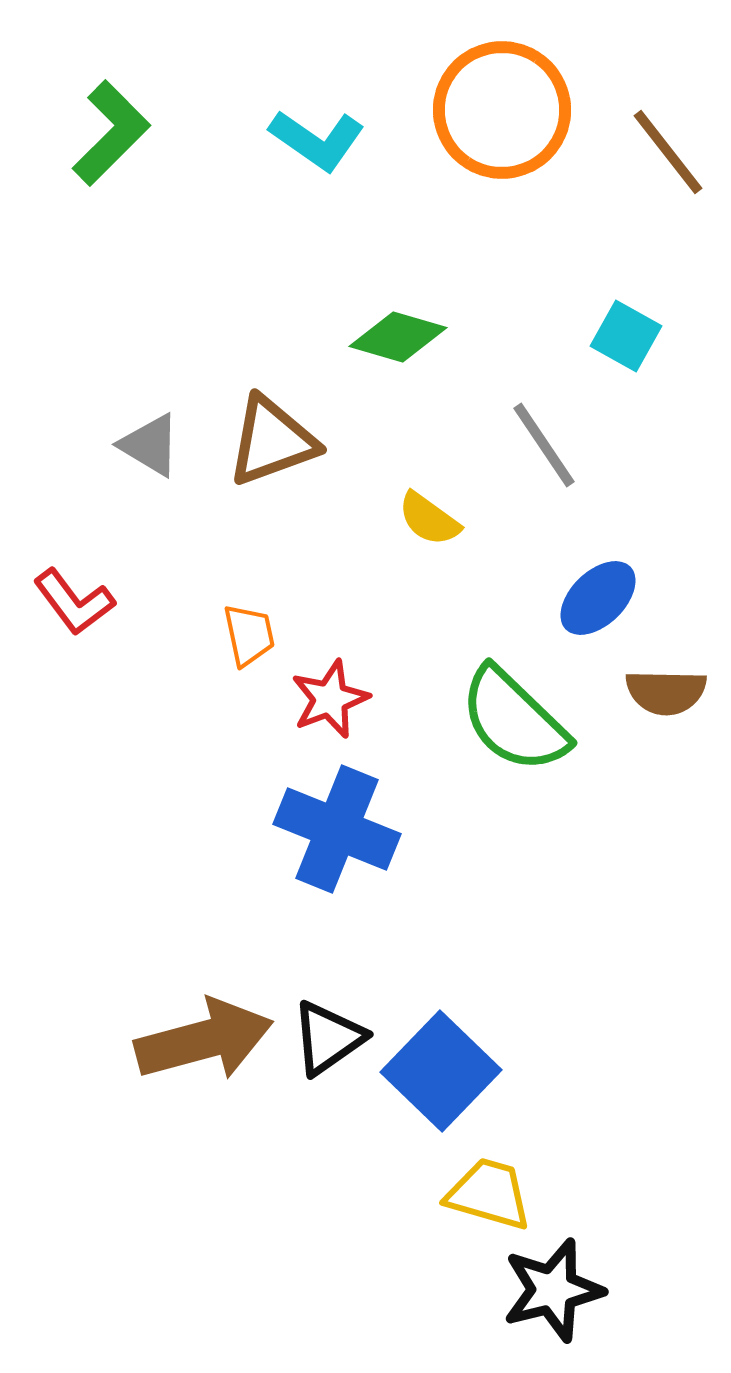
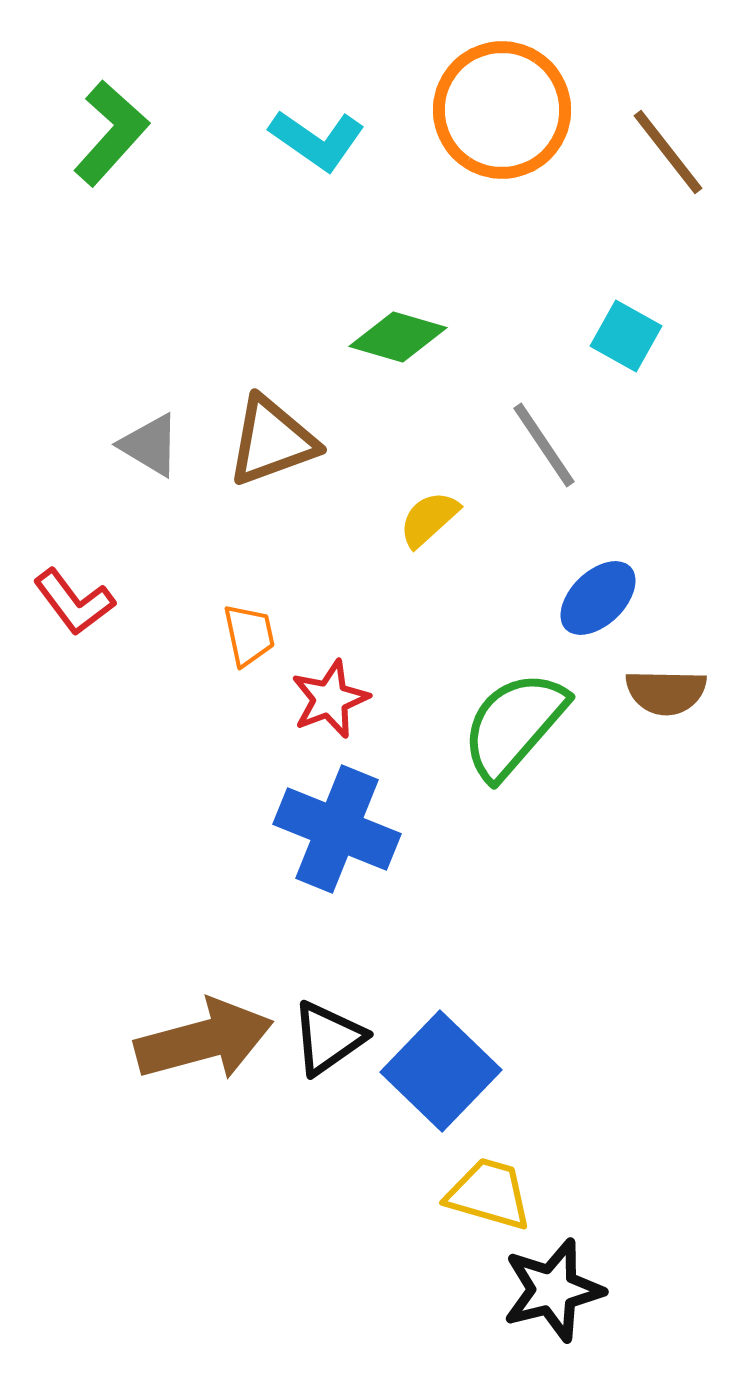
green L-shape: rotated 3 degrees counterclockwise
yellow semicircle: rotated 102 degrees clockwise
green semicircle: moved 5 px down; rotated 87 degrees clockwise
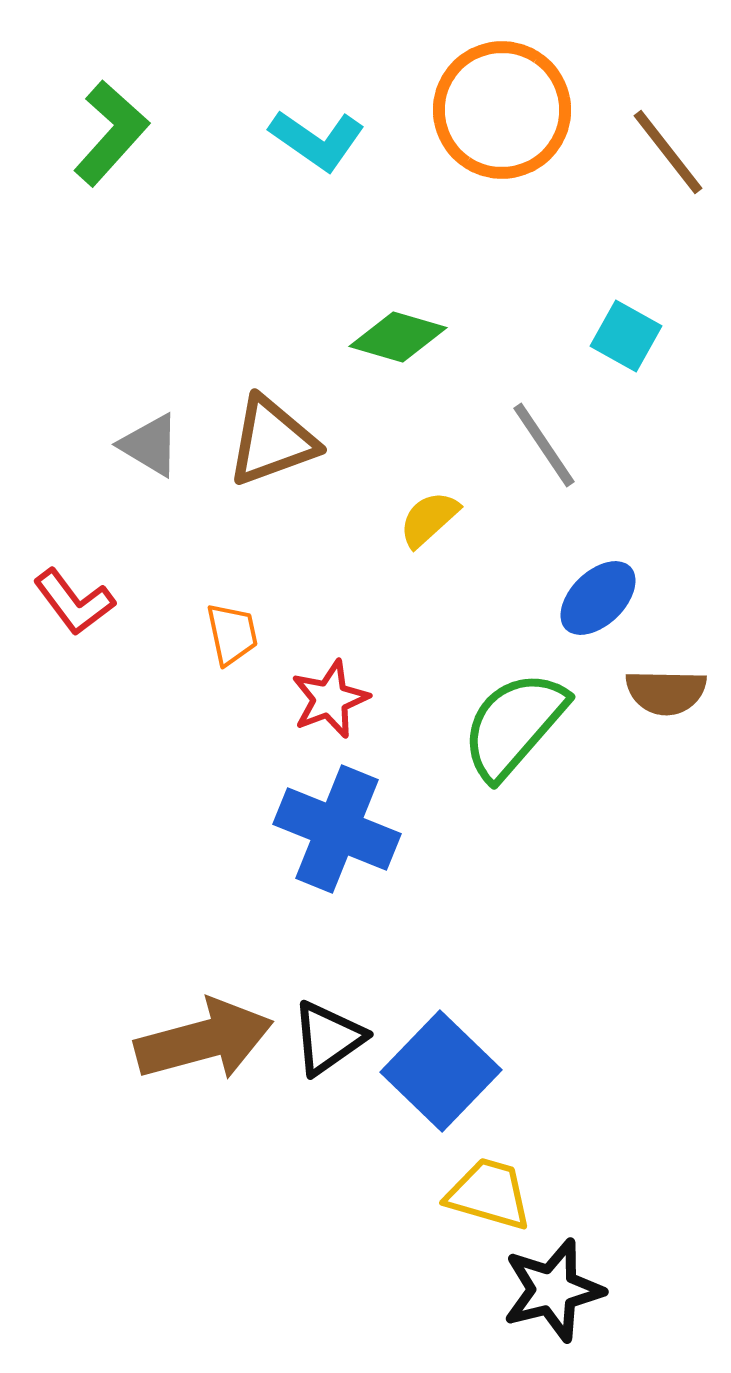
orange trapezoid: moved 17 px left, 1 px up
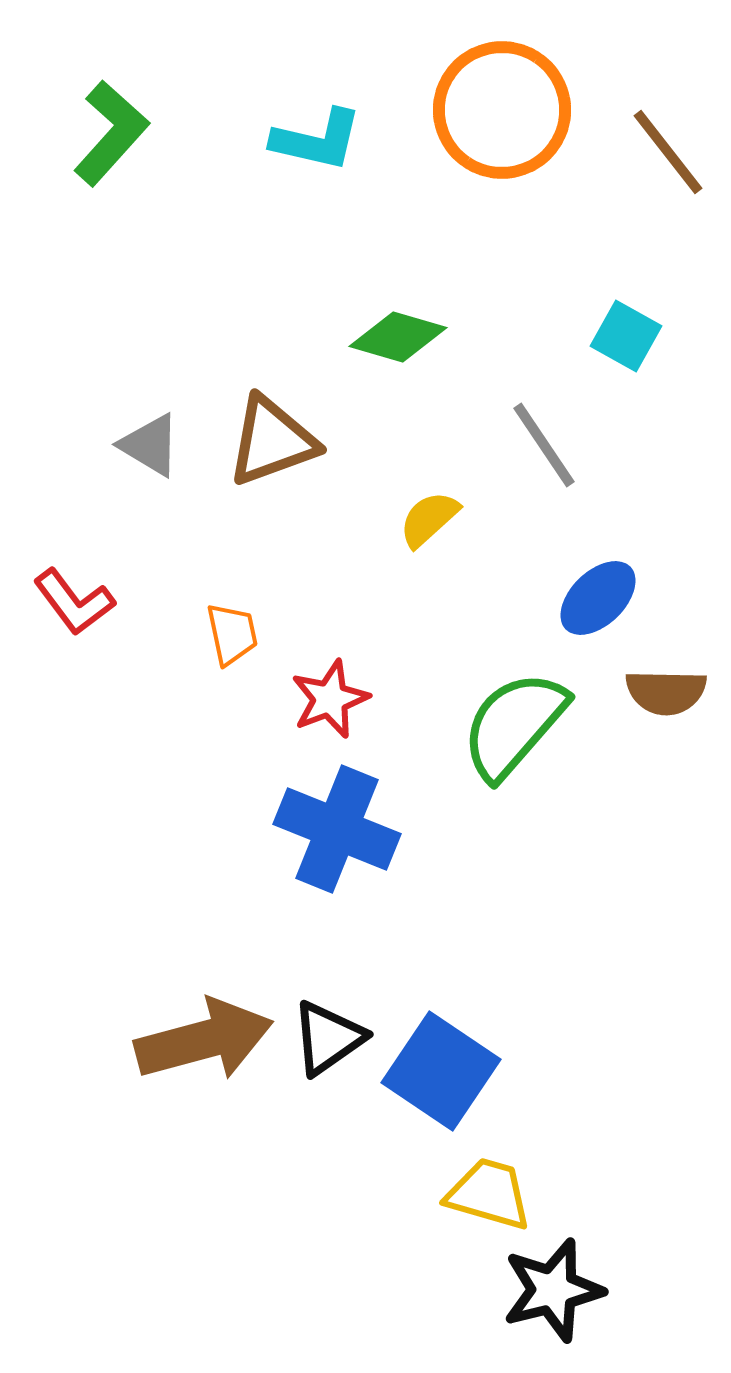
cyan L-shape: rotated 22 degrees counterclockwise
blue square: rotated 10 degrees counterclockwise
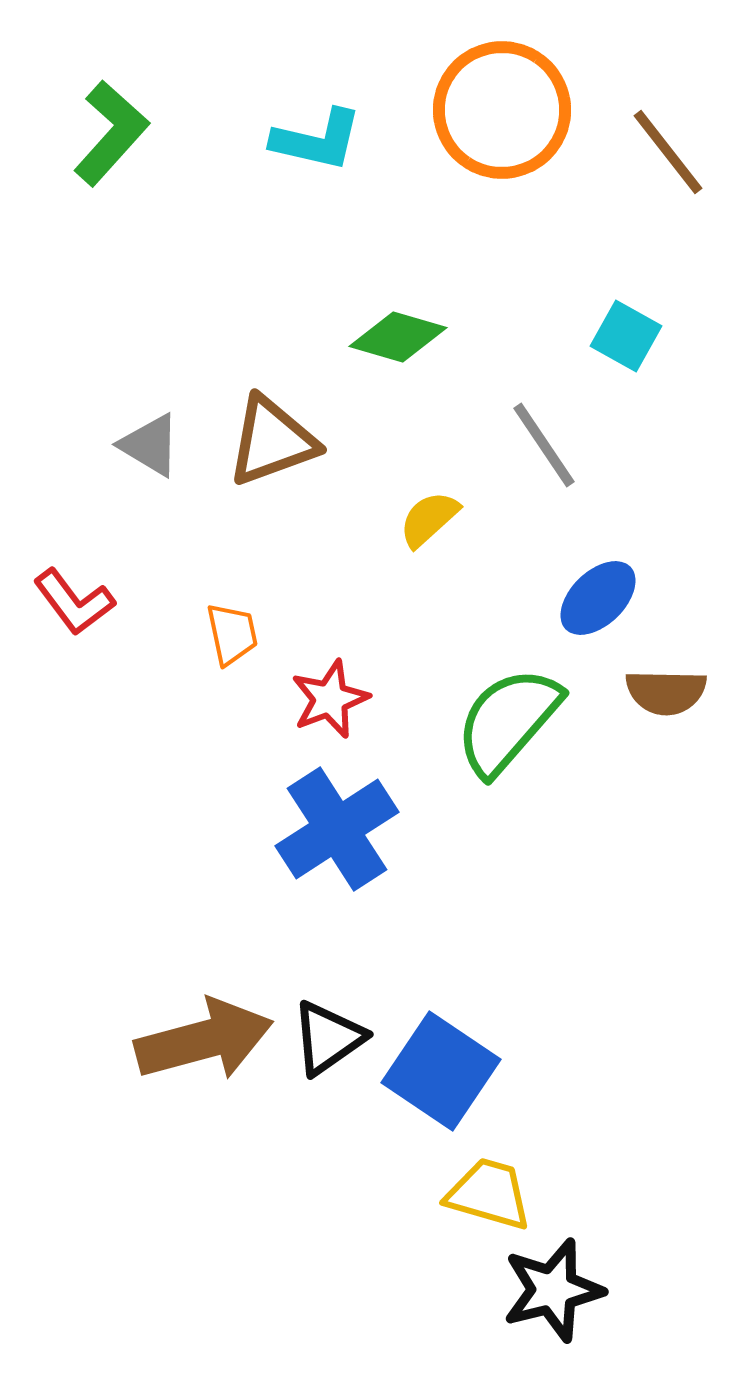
green semicircle: moved 6 px left, 4 px up
blue cross: rotated 35 degrees clockwise
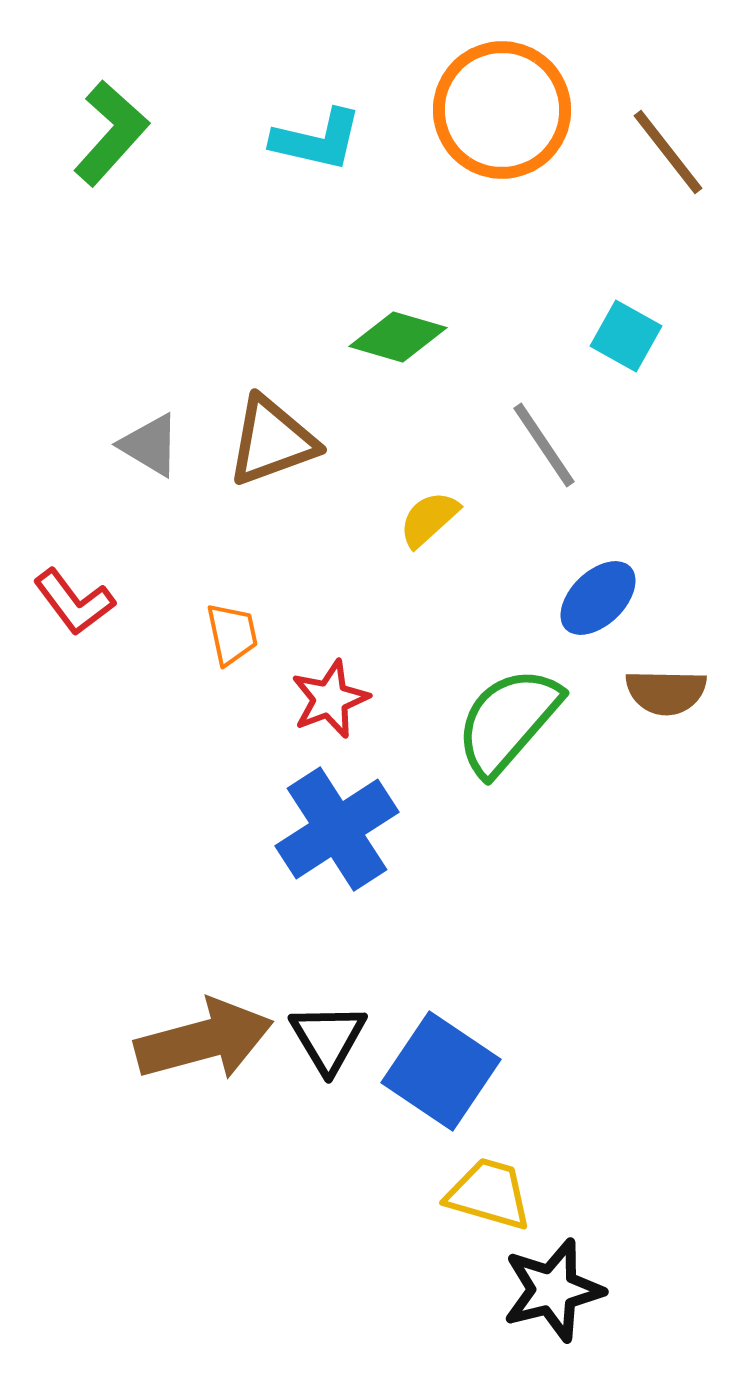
black triangle: rotated 26 degrees counterclockwise
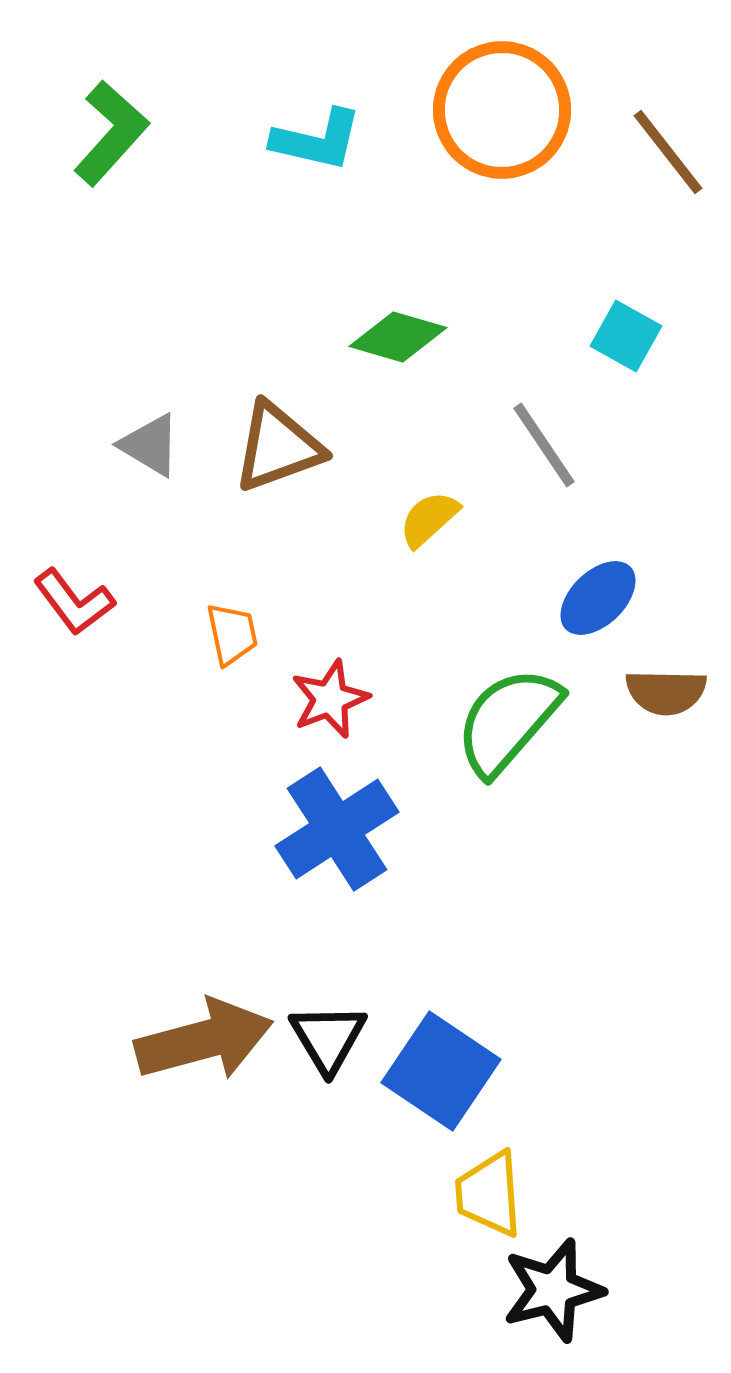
brown triangle: moved 6 px right, 6 px down
yellow trapezoid: rotated 110 degrees counterclockwise
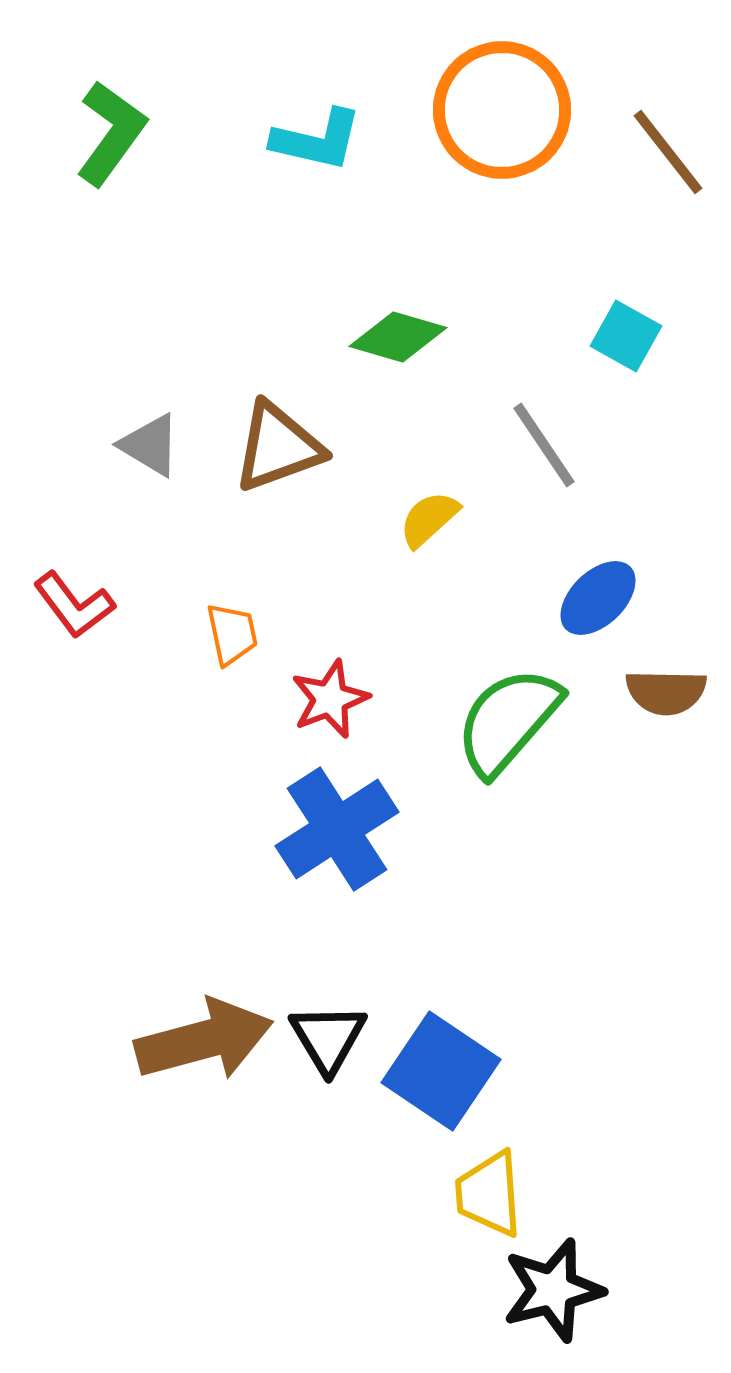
green L-shape: rotated 6 degrees counterclockwise
red L-shape: moved 3 px down
